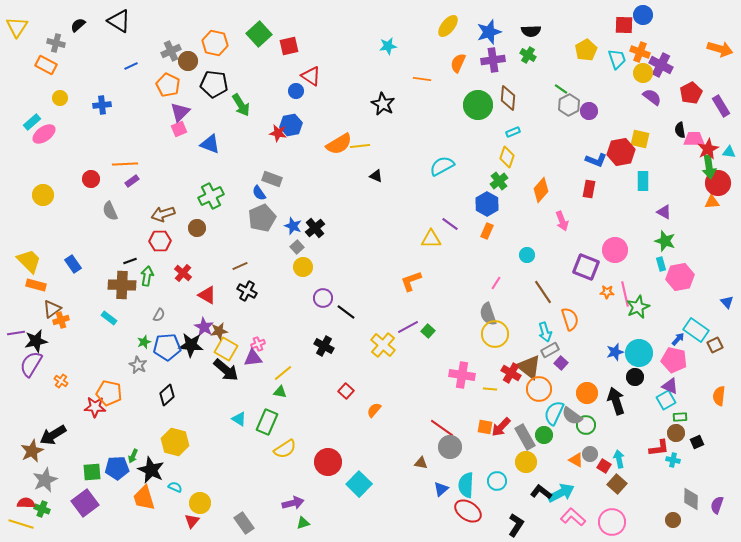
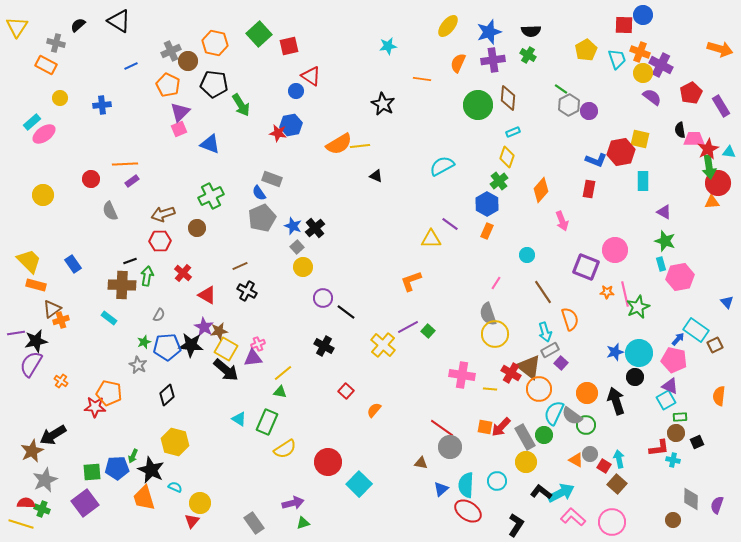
gray rectangle at (244, 523): moved 10 px right
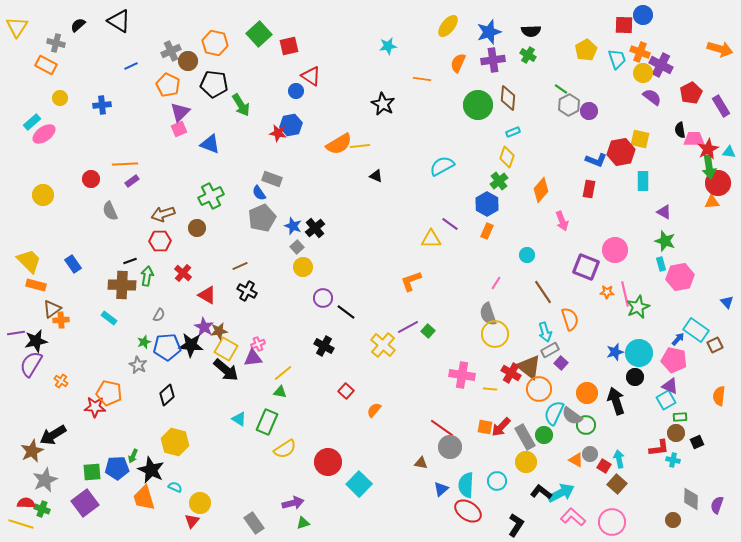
orange cross at (61, 320): rotated 14 degrees clockwise
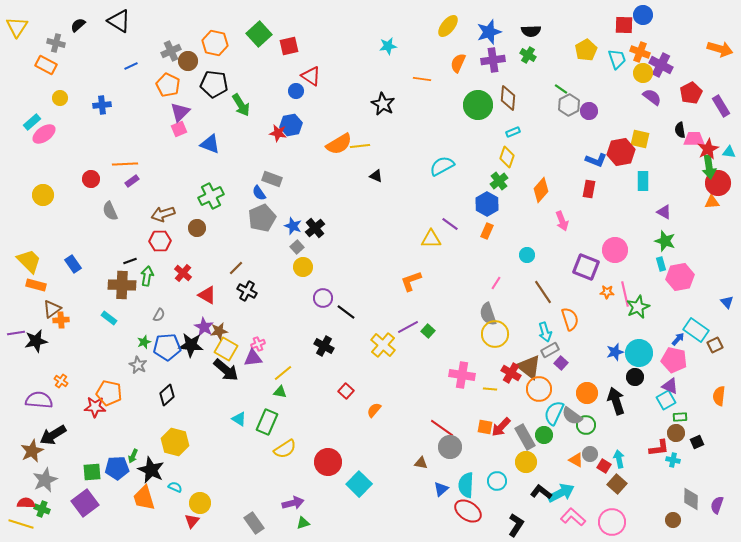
brown line at (240, 266): moved 4 px left, 2 px down; rotated 21 degrees counterclockwise
purple semicircle at (31, 364): moved 8 px right, 36 px down; rotated 64 degrees clockwise
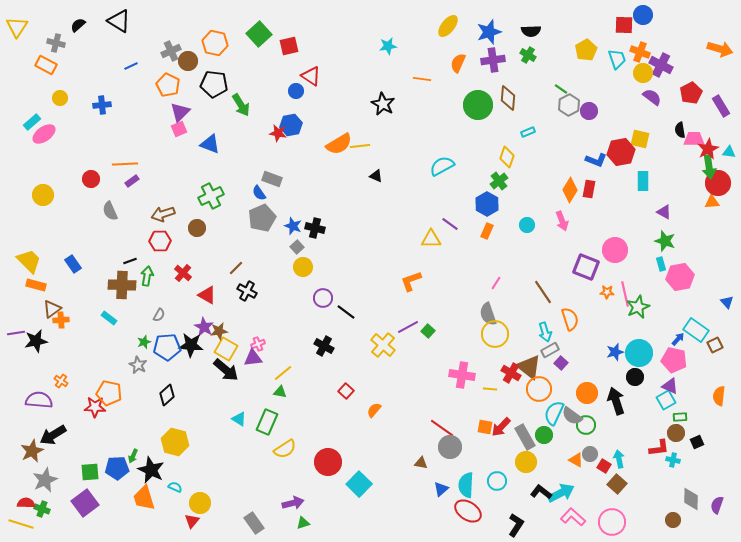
cyan rectangle at (513, 132): moved 15 px right
orange diamond at (541, 190): moved 29 px right; rotated 10 degrees counterclockwise
black cross at (315, 228): rotated 36 degrees counterclockwise
cyan circle at (527, 255): moved 30 px up
green square at (92, 472): moved 2 px left
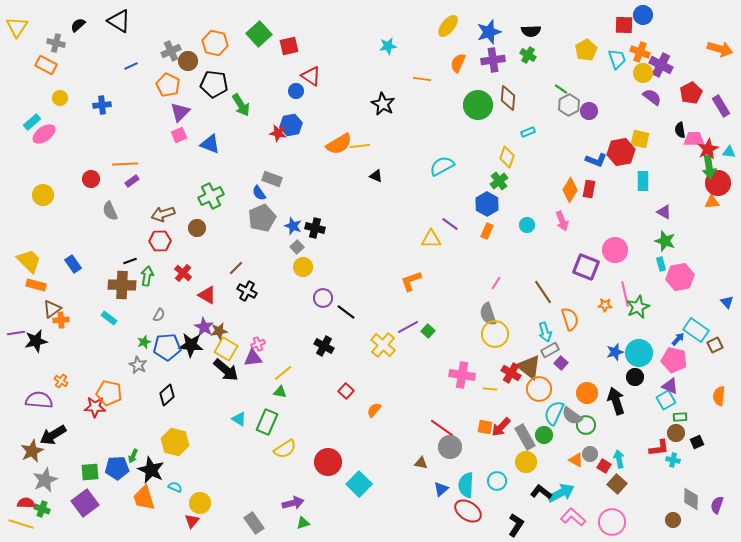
pink square at (179, 129): moved 6 px down
orange star at (607, 292): moved 2 px left, 13 px down
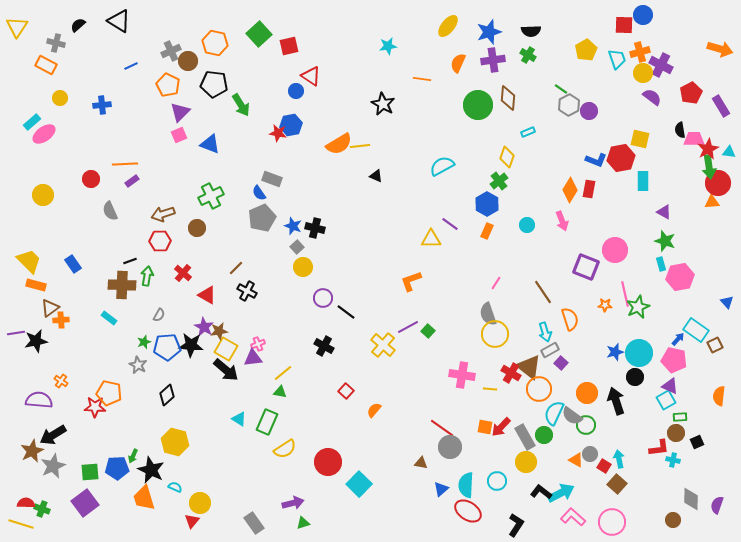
orange cross at (640, 52): rotated 36 degrees counterclockwise
red hexagon at (621, 152): moved 6 px down
brown triangle at (52, 309): moved 2 px left, 1 px up
gray star at (45, 480): moved 8 px right, 14 px up
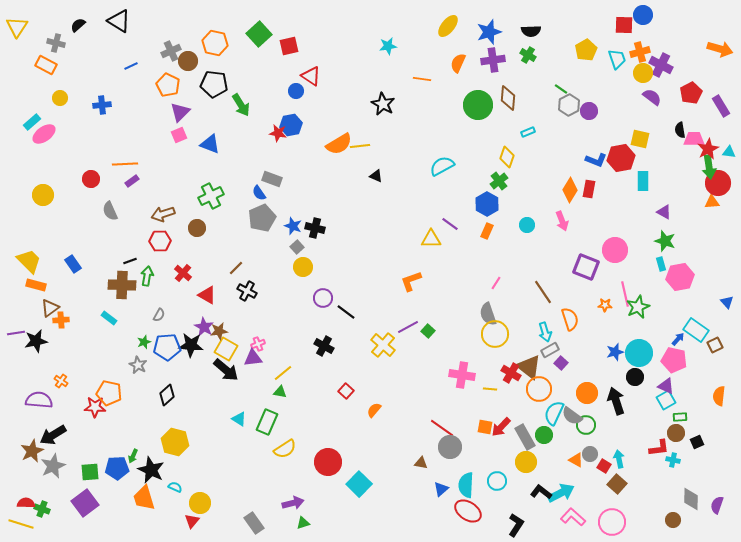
purple triangle at (670, 386): moved 4 px left
